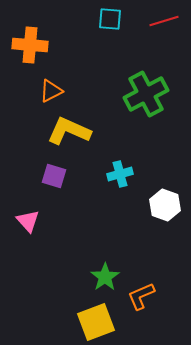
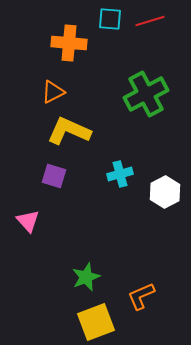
red line: moved 14 px left
orange cross: moved 39 px right, 2 px up
orange triangle: moved 2 px right, 1 px down
white hexagon: moved 13 px up; rotated 12 degrees clockwise
green star: moved 19 px left; rotated 12 degrees clockwise
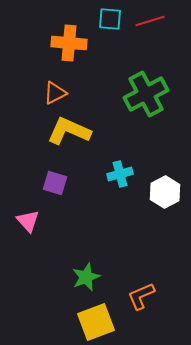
orange triangle: moved 2 px right, 1 px down
purple square: moved 1 px right, 7 px down
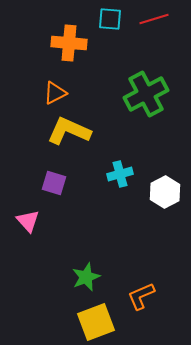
red line: moved 4 px right, 2 px up
purple square: moved 1 px left
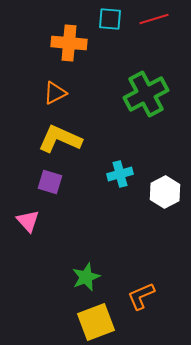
yellow L-shape: moved 9 px left, 8 px down
purple square: moved 4 px left, 1 px up
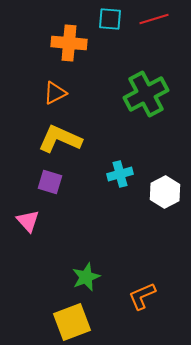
orange L-shape: moved 1 px right
yellow square: moved 24 px left
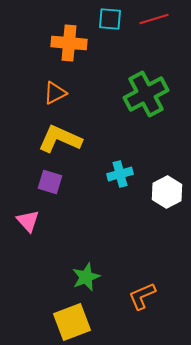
white hexagon: moved 2 px right
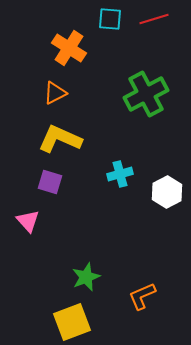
orange cross: moved 5 px down; rotated 28 degrees clockwise
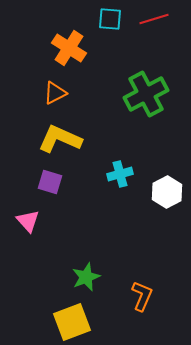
orange L-shape: rotated 136 degrees clockwise
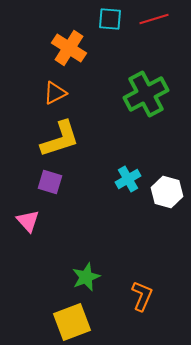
yellow L-shape: rotated 138 degrees clockwise
cyan cross: moved 8 px right, 5 px down; rotated 15 degrees counterclockwise
white hexagon: rotated 16 degrees counterclockwise
